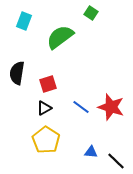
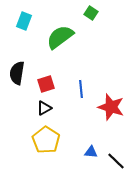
red square: moved 2 px left
blue line: moved 18 px up; rotated 48 degrees clockwise
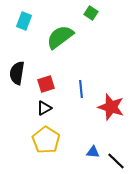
blue triangle: moved 2 px right
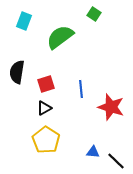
green square: moved 3 px right, 1 px down
black semicircle: moved 1 px up
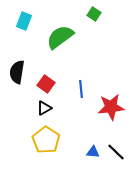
red square: rotated 36 degrees counterclockwise
red star: rotated 24 degrees counterclockwise
black line: moved 9 px up
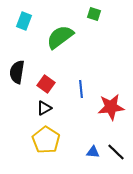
green square: rotated 16 degrees counterclockwise
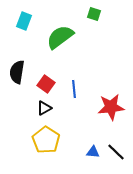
blue line: moved 7 px left
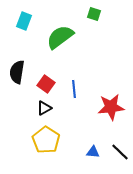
black line: moved 4 px right
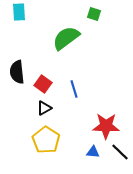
cyan rectangle: moved 5 px left, 9 px up; rotated 24 degrees counterclockwise
green semicircle: moved 6 px right, 1 px down
black semicircle: rotated 15 degrees counterclockwise
red square: moved 3 px left
blue line: rotated 12 degrees counterclockwise
red star: moved 5 px left, 19 px down; rotated 8 degrees clockwise
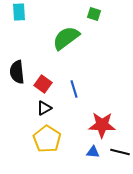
red star: moved 4 px left, 1 px up
yellow pentagon: moved 1 px right, 1 px up
black line: rotated 30 degrees counterclockwise
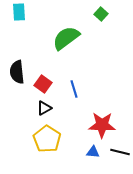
green square: moved 7 px right; rotated 24 degrees clockwise
